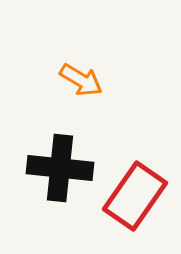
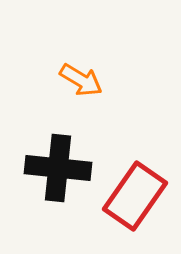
black cross: moved 2 px left
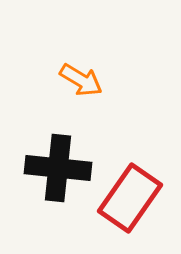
red rectangle: moved 5 px left, 2 px down
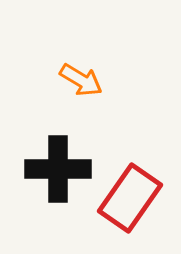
black cross: moved 1 px down; rotated 6 degrees counterclockwise
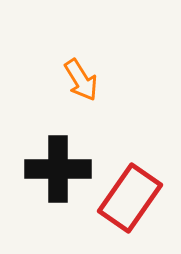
orange arrow: rotated 27 degrees clockwise
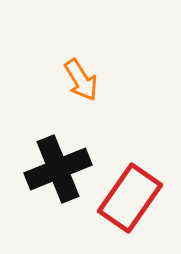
black cross: rotated 22 degrees counterclockwise
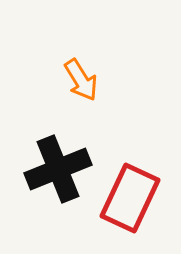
red rectangle: rotated 10 degrees counterclockwise
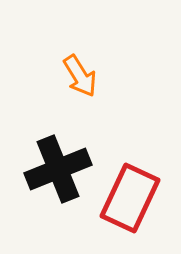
orange arrow: moved 1 px left, 4 px up
